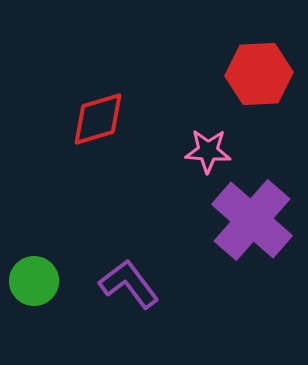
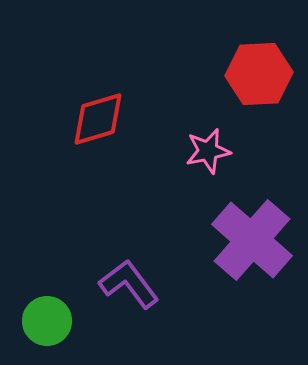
pink star: rotated 15 degrees counterclockwise
purple cross: moved 20 px down
green circle: moved 13 px right, 40 px down
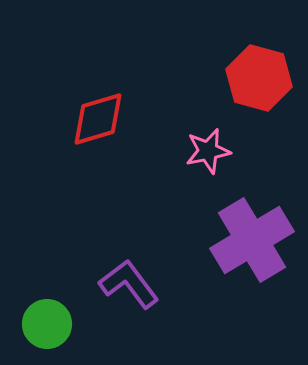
red hexagon: moved 4 px down; rotated 18 degrees clockwise
purple cross: rotated 18 degrees clockwise
green circle: moved 3 px down
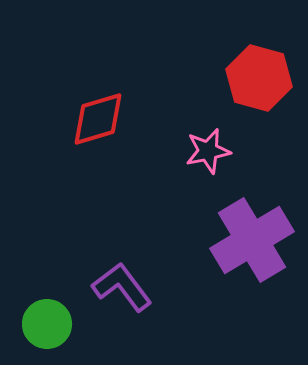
purple L-shape: moved 7 px left, 3 px down
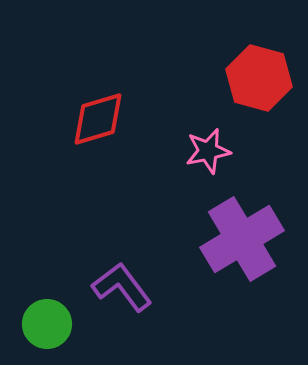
purple cross: moved 10 px left, 1 px up
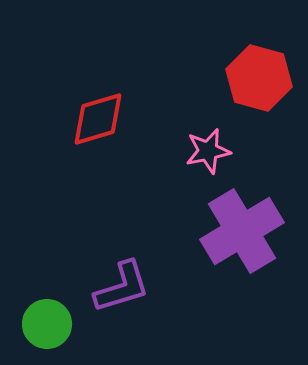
purple cross: moved 8 px up
purple L-shape: rotated 110 degrees clockwise
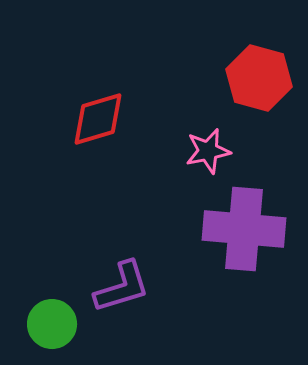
purple cross: moved 2 px right, 2 px up; rotated 36 degrees clockwise
green circle: moved 5 px right
